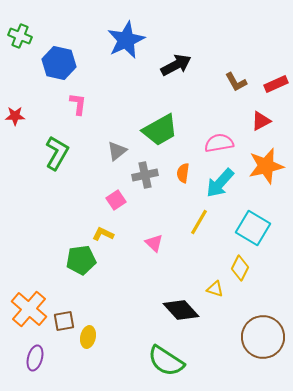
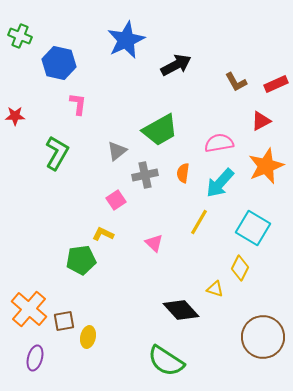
orange star: rotated 9 degrees counterclockwise
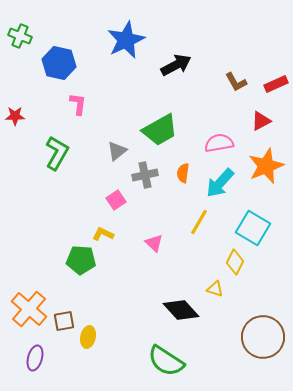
green pentagon: rotated 12 degrees clockwise
yellow diamond: moved 5 px left, 6 px up
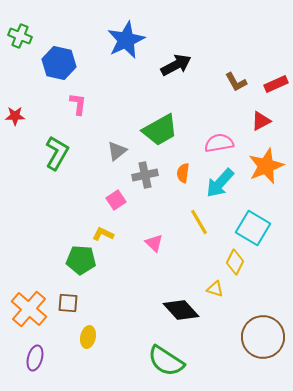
yellow line: rotated 60 degrees counterclockwise
brown square: moved 4 px right, 18 px up; rotated 15 degrees clockwise
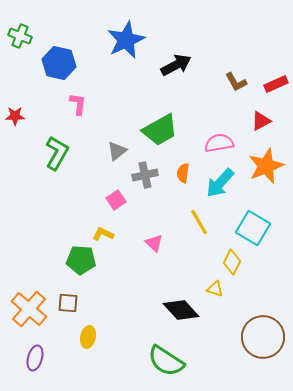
yellow diamond: moved 3 px left
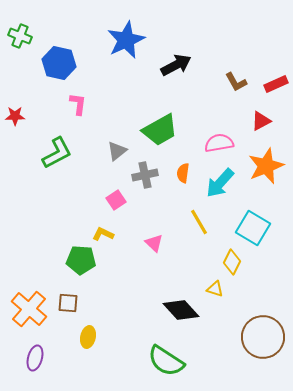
green L-shape: rotated 32 degrees clockwise
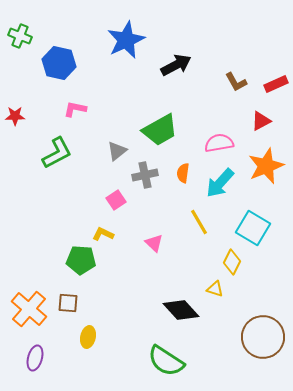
pink L-shape: moved 3 px left, 5 px down; rotated 85 degrees counterclockwise
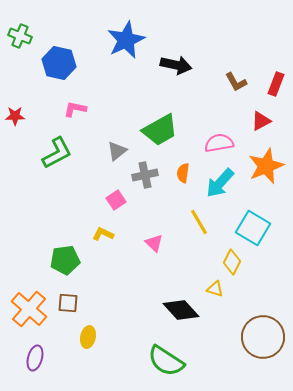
black arrow: rotated 40 degrees clockwise
red rectangle: rotated 45 degrees counterclockwise
green pentagon: moved 16 px left; rotated 12 degrees counterclockwise
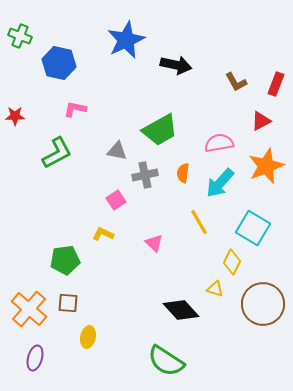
gray triangle: rotated 50 degrees clockwise
brown circle: moved 33 px up
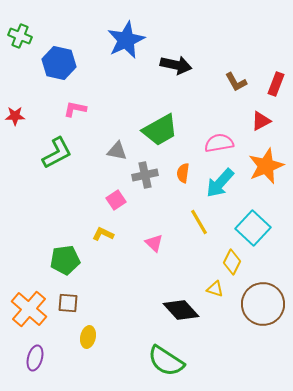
cyan square: rotated 12 degrees clockwise
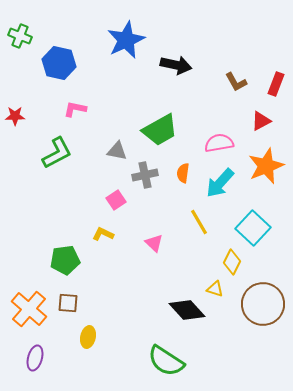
black diamond: moved 6 px right
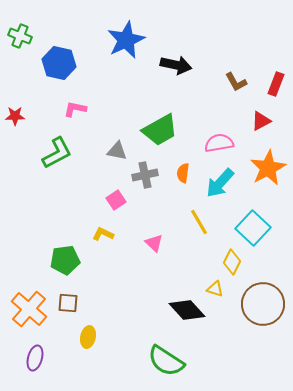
orange star: moved 2 px right, 2 px down; rotated 6 degrees counterclockwise
